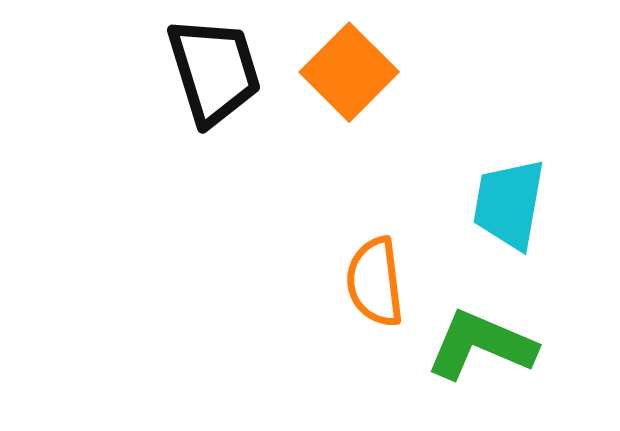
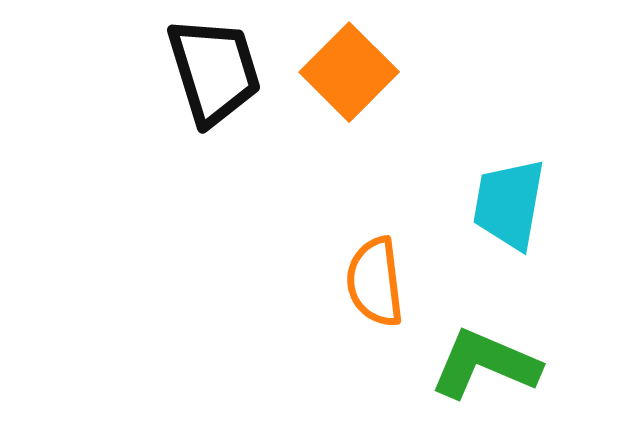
green L-shape: moved 4 px right, 19 px down
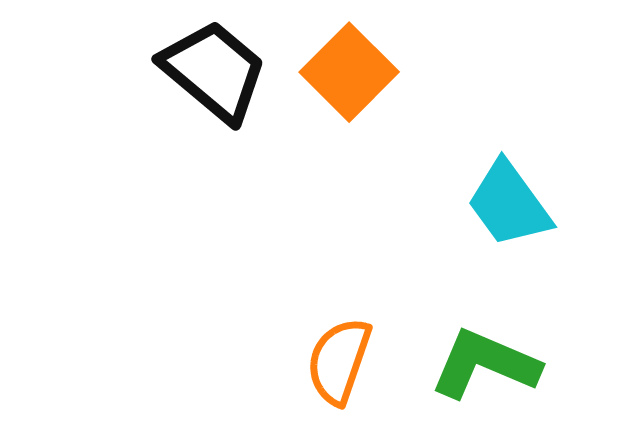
black trapezoid: rotated 33 degrees counterclockwise
cyan trapezoid: rotated 46 degrees counterclockwise
orange semicircle: moved 36 px left, 79 px down; rotated 26 degrees clockwise
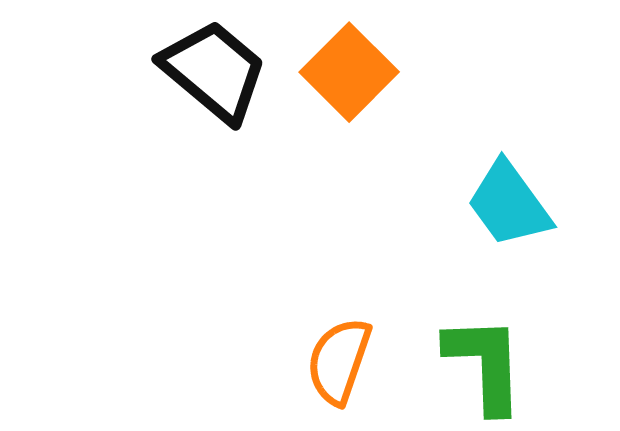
green L-shape: rotated 65 degrees clockwise
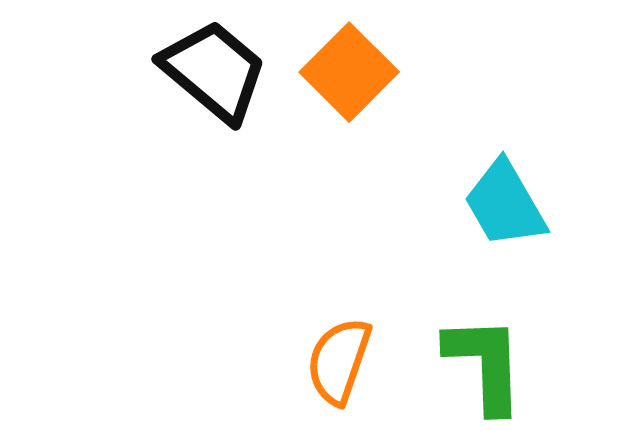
cyan trapezoid: moved 4 px left; rotated 6 degrees clockwise
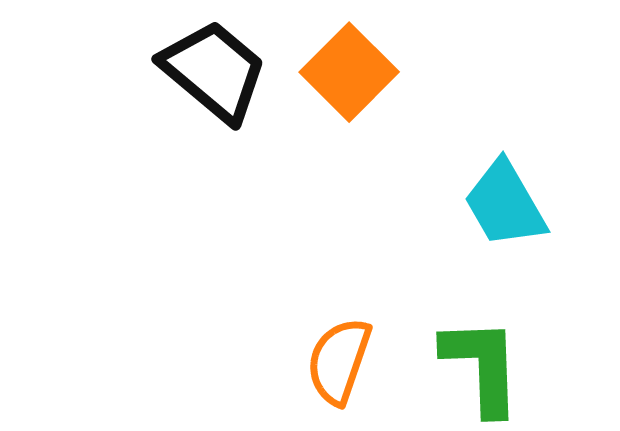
green L-shape: moved 3 px left, 2 px down
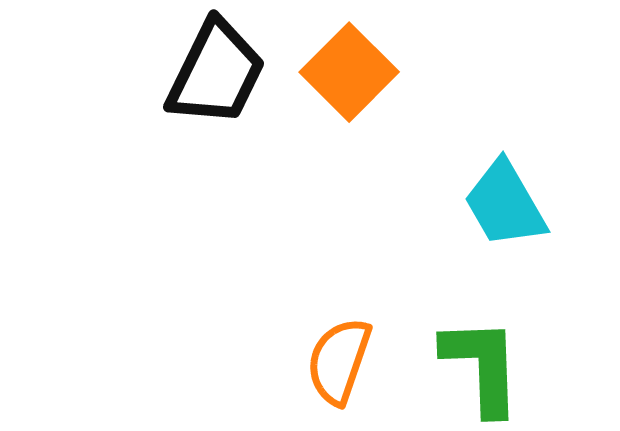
black trapezoid: moved 2 px right, 2 px down; rotated 76 degrees clockwise
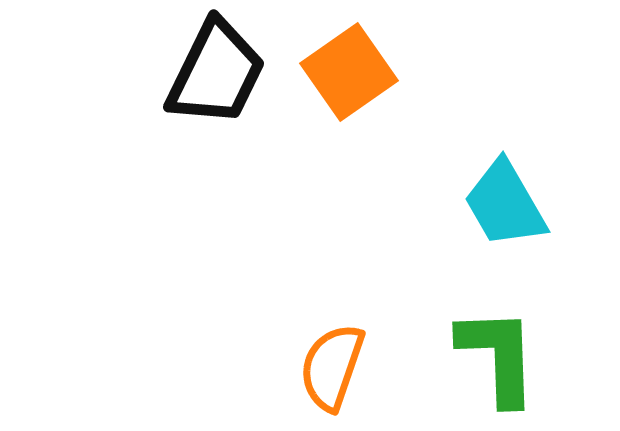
orange square: rotated 10 degrees clockwise
orange semicircle: moved 7 px left, 6 px down
green L-shape: moved 16 px right, 10 px up
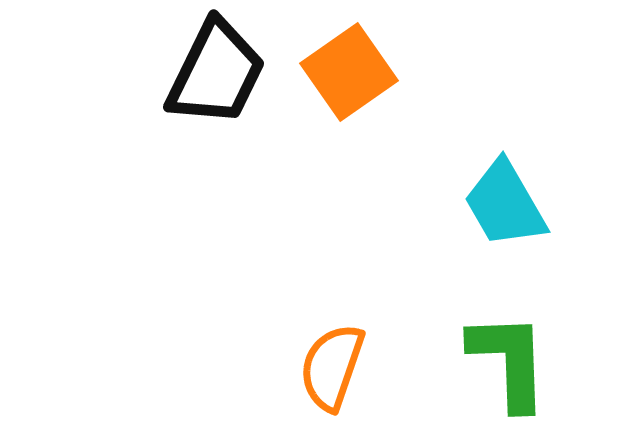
green L-shape: moved 11 px right, 5 px down
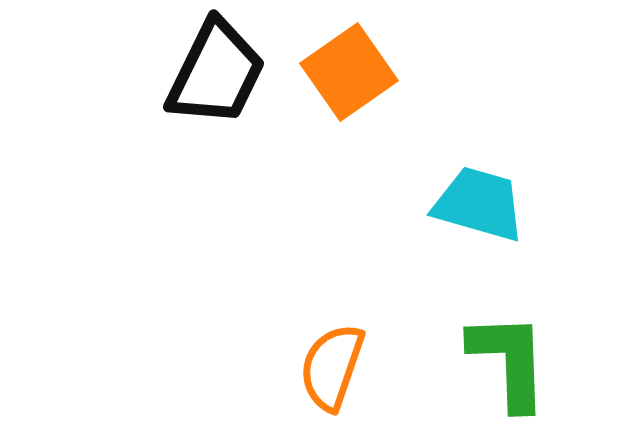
cyan trapezoid: moved 26 px left; rotated 136 degrees clockwise
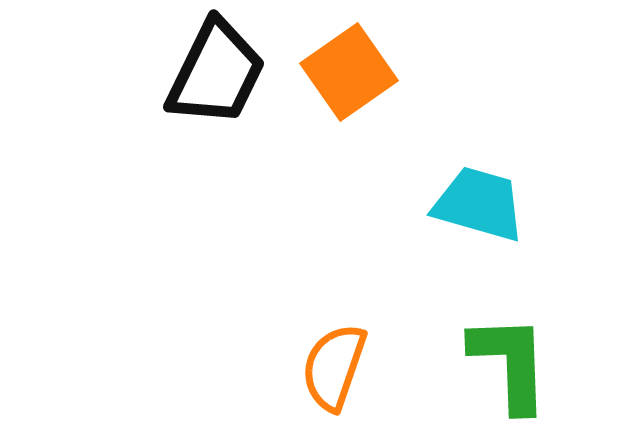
green L-shape: moved 1 px right, 2 px down
orange semicircle: moved 2 px right
